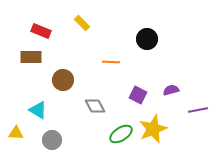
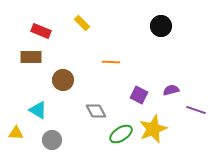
black circle: moved 14 px right, 13 px up
purple square: moved 1 px right
gray diamond: moved 1 px right, 5 px down
purple line: moved 2 px left; rotated 30 degrees clockwise
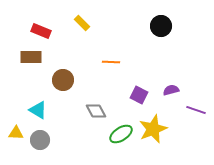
gray circle: moved 12 px left
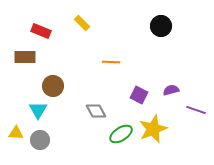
brown rectangle: moved 6 px left
brown circle: moved 10 px left, 6 px down
cyan triangle: rotated 30 degrees clockwise
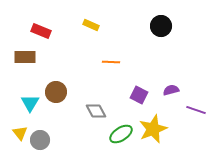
yellow rectangle: moved 9 px right, 2 px down; rotated 21 degrees counterclockwise
brown circle: moved 3 px right, 6 px down
cyan triangle: moved 8 px left, 7 px up
yellow triangle: moved 4 px right; rotated 49 degrees clockwise
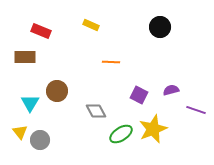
black circle: moved 1 px left, 1 px down
brown circle: moved 1 px right, 1 px up
yellow triangle: moved 1 px up
